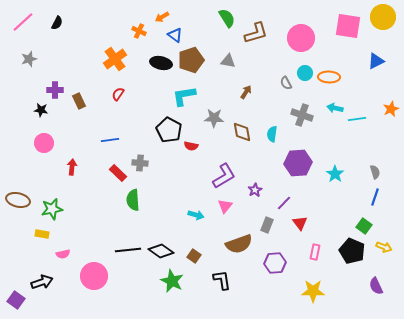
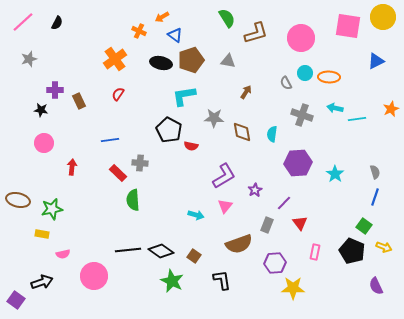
yellow star at (313, 291): moved 20 px left, 3 px up
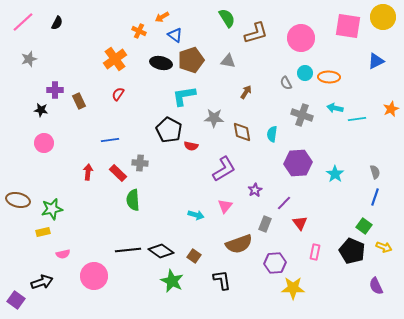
red arrow at (72, 167): moved 16 px right, 5 px down
purple L-shape at (224, 176): moved 7 px up
gray rectangle at (267, 225): moved 2 px left, 1 px up
yellow rectangle at (42, 234): moved 1 px right, 2 px up; rotated 24 degrees counterclockwise
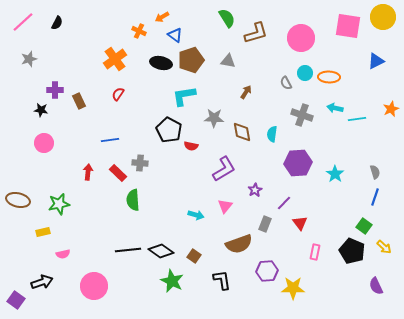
green star at (52, 209): moved 7 px right, 5 px up
yellow arrow at (384, 247): rotated 21 degrees clockwise
purple hexagon at (275, 263): moved 8 px left, 8 px down
pink circle at (94, 276): moved 10 px down
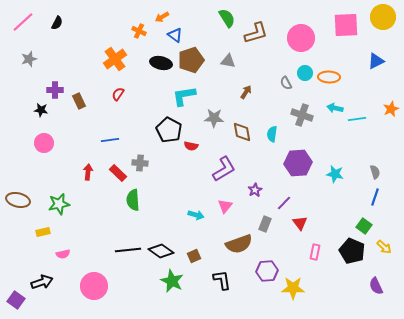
pink square at (348, 26): moved 2 px left, 1 px up; rotated 12 degrees counterclockwise
cyan star at (335, 174): rotated 24 degrees counterclockwise
brown square at (194, 256): rotated 32 degrees clockwise
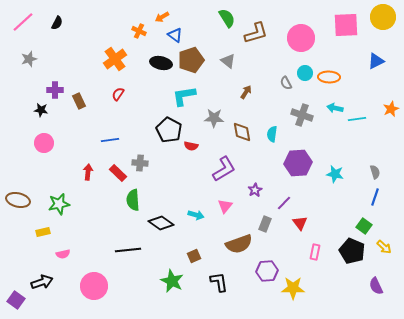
gray triangle at (228, 61): rotated 28 degrees clockwise
black diamond at (161, 251): moved 28 px up
black L-shape at (222, 280): moved 3 px left, 2 px down
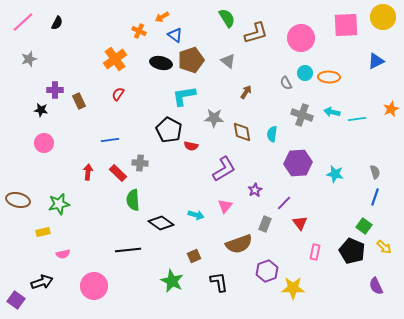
cyan arrow at (335, 108): moved 3 px left, 4 px down
purple hexagon at (267, 271): rotated 15 degrees counterclockwise
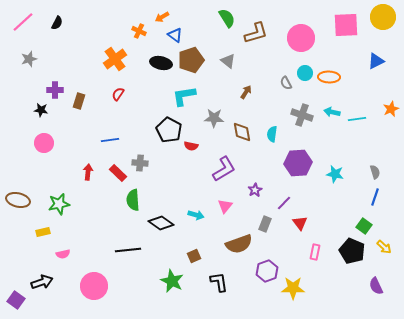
brown rectangle at (79, 101): rotated 42 degrees clockwise
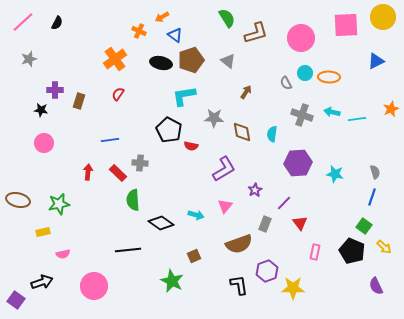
blue line at (375, 197): moved 3 px left
black L-shape at (219, 282): moved 20 px right, 3 px down
